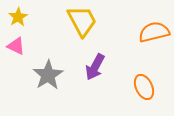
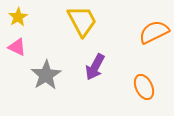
orange semicircle: rotated 12 degrees counterclockwise
pink triangle: moved 1 px right, 1 px down
gray star: moved 2 px left
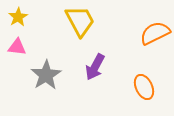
yellow trapezoid: moved 2 px left
orange semicircle: moved 1 px right, 1 px down
pink triangle: rotated 18 degrees counterclockwise
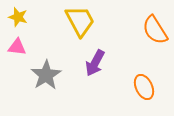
yellow star: rotated 24 degrees counterclockwise
orange semicircle: moved 3 px up; rotated 96 degrees counterclockwise
purple arrow: moved 4 px up
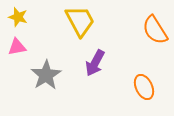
pink triangle: rotated 18 degrees counterclockwise
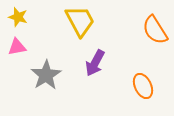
orange ellipse: moved 1 px left, 1 px up
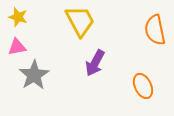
orange semicircle: rotated 20 degrees clockwise
gray star: moved 12 px left
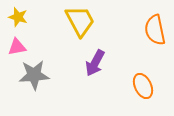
gray star: rotated 28 degrees clockwise
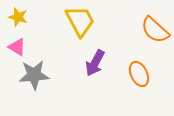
orange semicircle: rotated 36 degrees counterclockwise
pink triangle: rotated 42 degrees clockwise
orange ellipse: moved 4 px left, 12 px up
